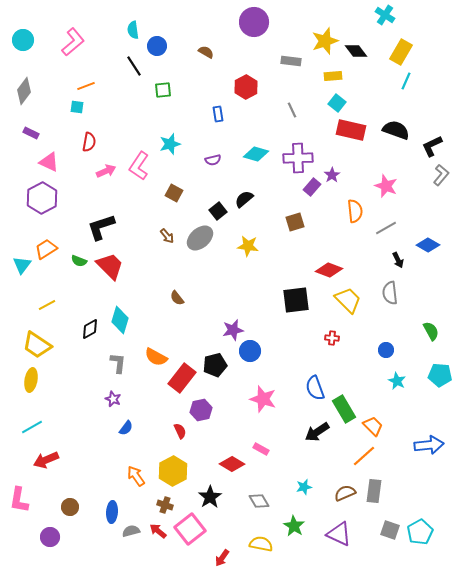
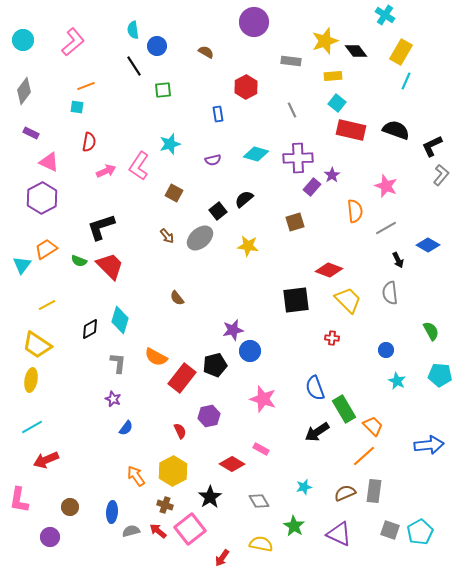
purple hexagon at (201, 410): moved 8 px right, 6 px down
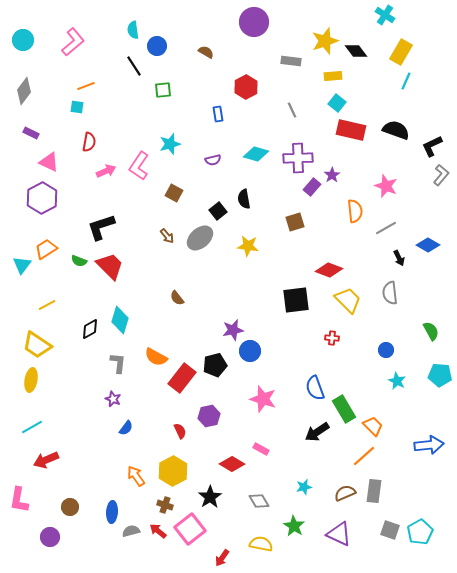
black semicircle at (244, 199): rotated 60 degrees counterclockwise
black arrow at (398, 260): moved 1 px right, 2 px up
